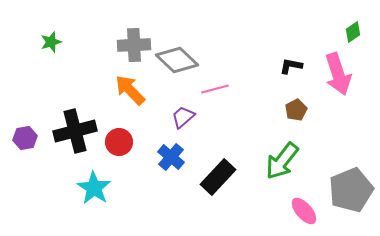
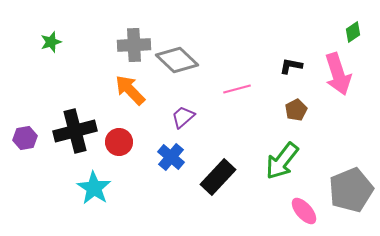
pink line: moved 22 px right
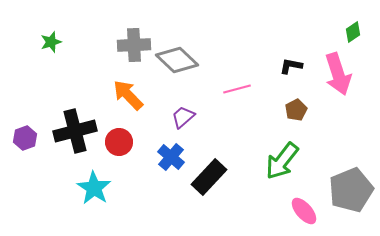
orange arrow: moved 2 px left, 5 px down
purple hexagon: rotated 10 degrees counterclockwise
black rectangle: moved 9 px left
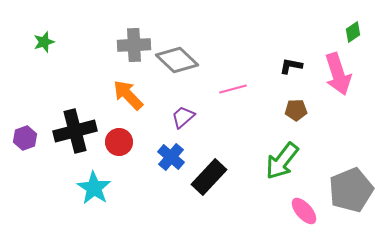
green star: moved 7 px left
pink line: moved 4 px left
brown pentagon: rotated 25 degrees clockwise
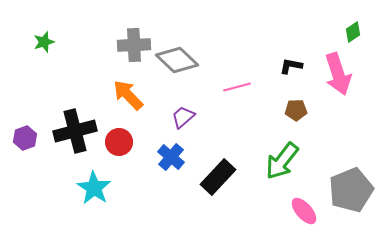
pink line: moved 4 px right, 2 px up
black rectangle: moved 9 px right
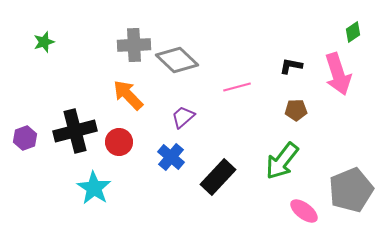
pink ellipse: rotated 12 degrees counterclockwise
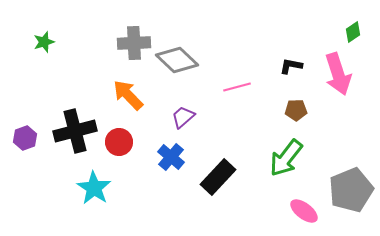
gray cross: moved 2 px up
green arrow: moved 4 px right, 3 px up
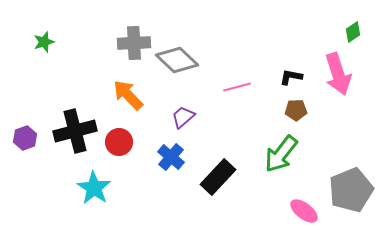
black L-shape: moved 11 px down
green arrow: moved 5 px left, 4 px up
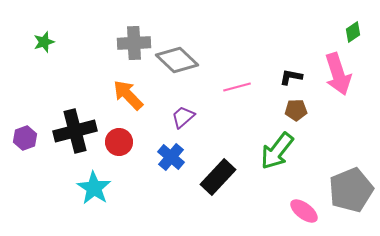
green arrow: moved 4 px left, 3 px up
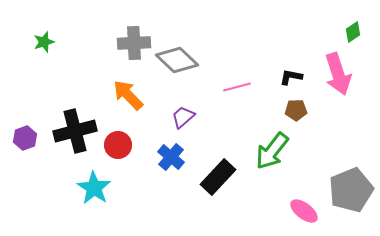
red circle: moved 1 px left, 3 px down
green arrow: moved 5 px left
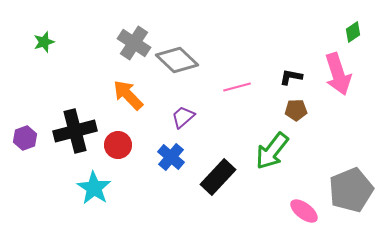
gray cross: rotated 36 degrees clockwise
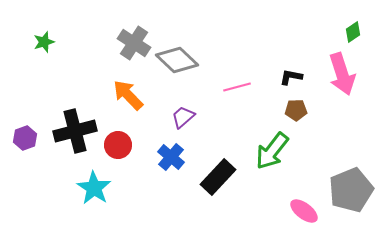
pink arrow: moved 4 px right
